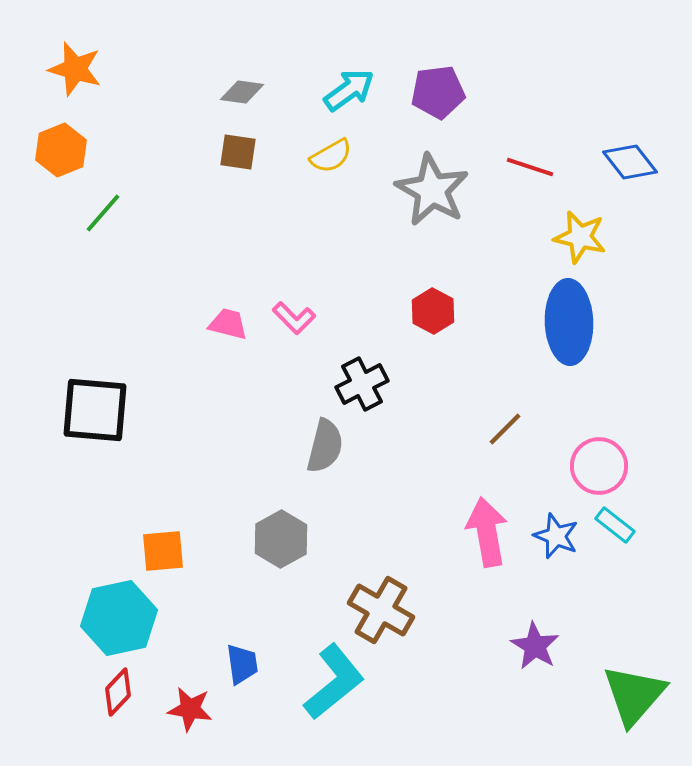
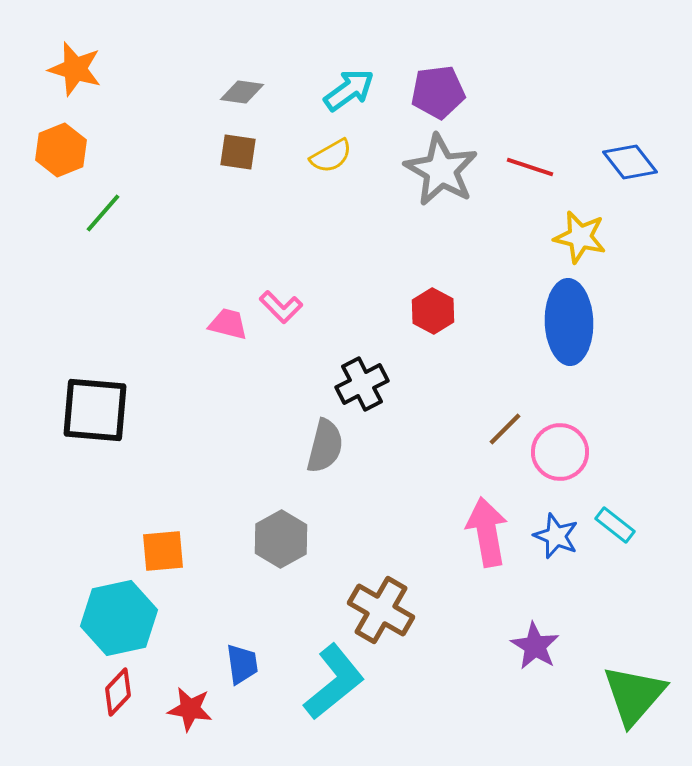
gray star: moved 9 px right, 20 px up
pink L-shape: moved 13 px left, 11 px up
pink circle: moved 39 px left, 14 px up
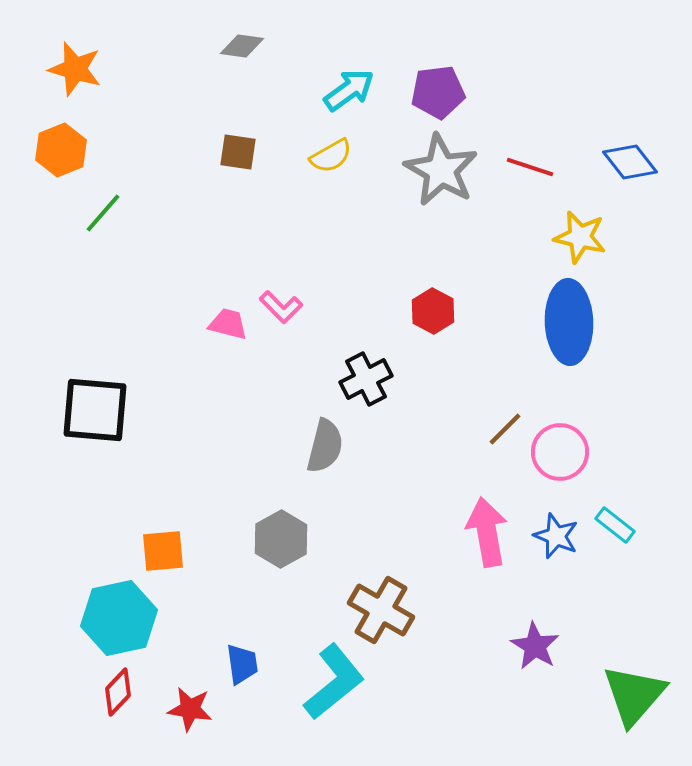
gray diamond: moved 46 px up
black cross: moved 4 px right, 5 px up
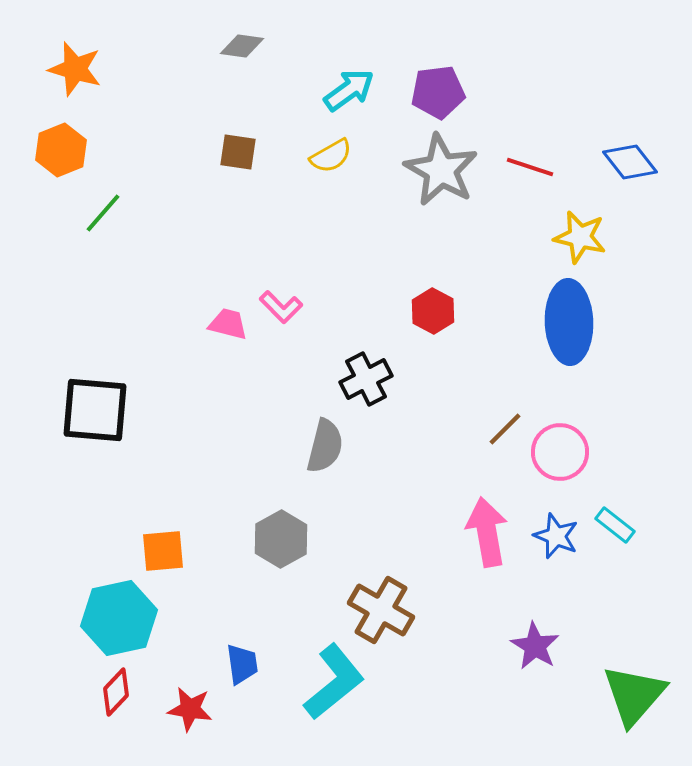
red diamond: moved 2 px left
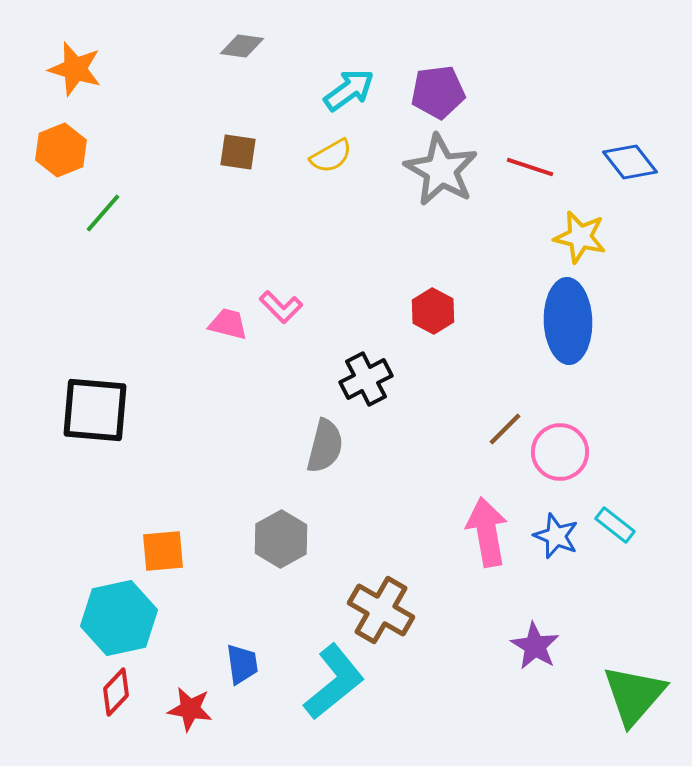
blue ellipse: moved 1 px left, 1 px up
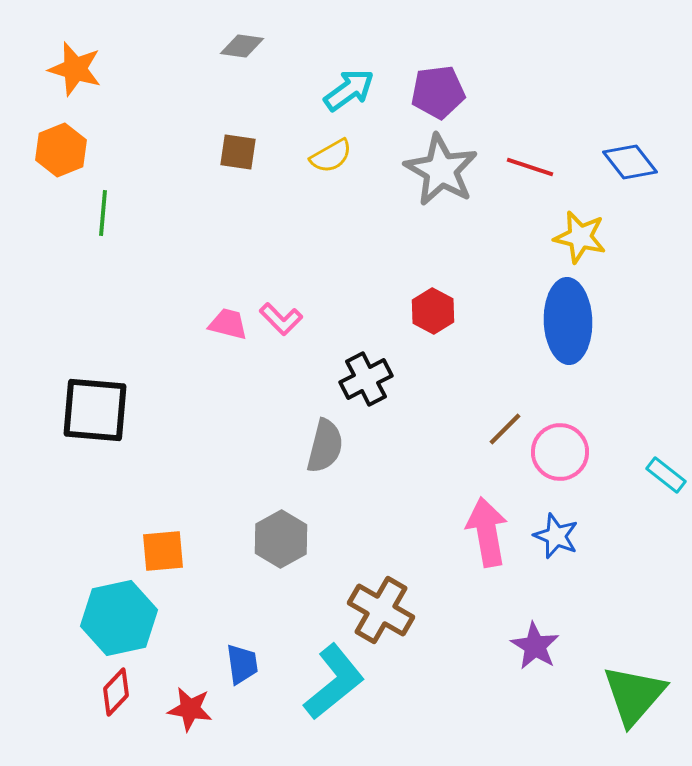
green line: rotated 36 degrees counterclockwise
pink L-shape: moved 12 px down
cyan rectangle: moved 51 px right, 50 px up
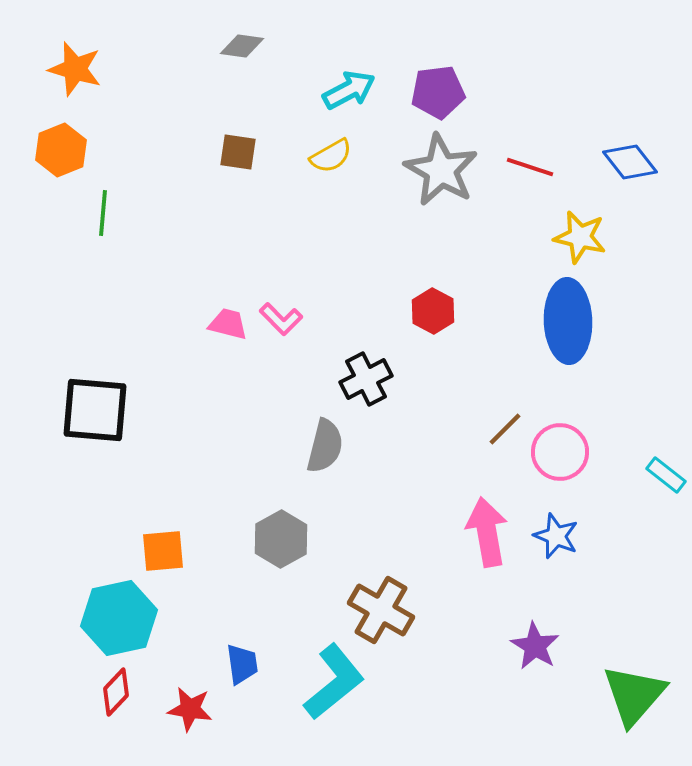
cyan arrow: rotated 8 degrees clockwise
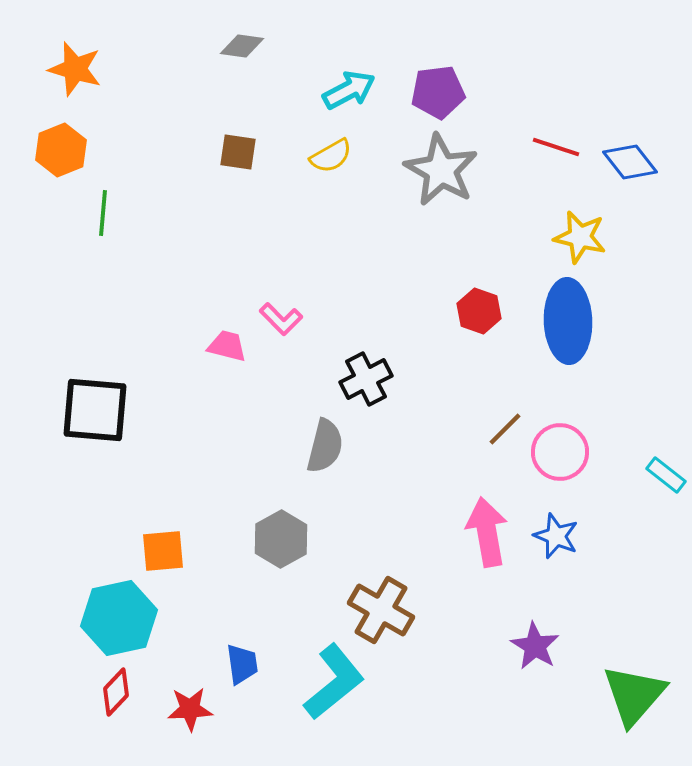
red line: moved 26 px right, 20 px up
red hexagon: moved 46 px right; rotated 9 degrees counterclockwise
pink trapezoid: moved 1 px left, 22 px down
red star: rotated 12 degrees counterclockwise
